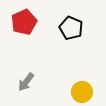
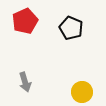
red pentagon: moved 1 px right, 1 px up
gray arrow: moved 1 px left; rotated 54 degrees counterclockwise
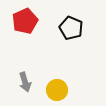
yellow circle: moved 25 px left, 2 px up
